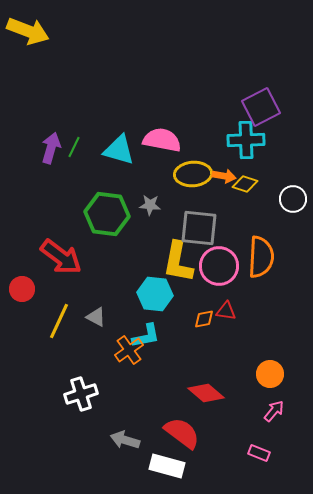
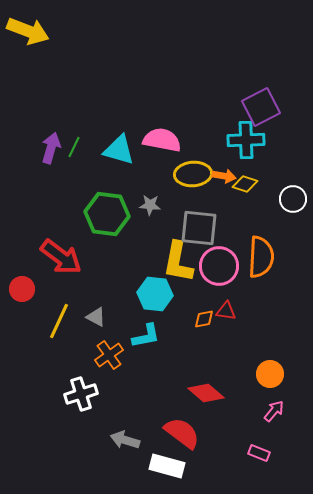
orange cross: moved 20 px left, 5 px down
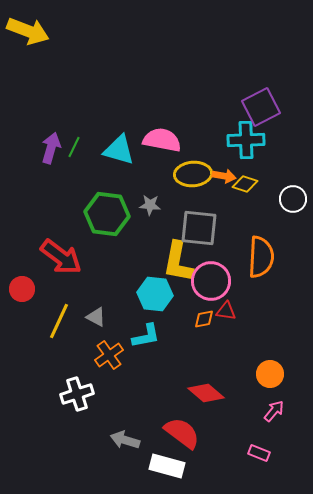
pink circle: moved 8 px left, 15 px down
white cross: moved 4 px left
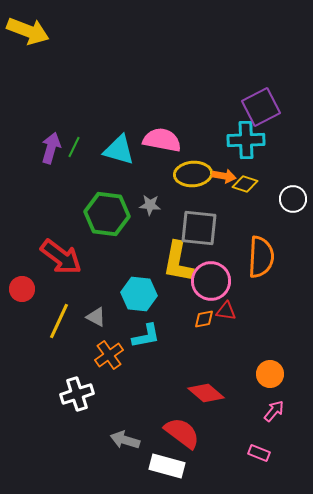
cyan hexagon: moved 16 px left
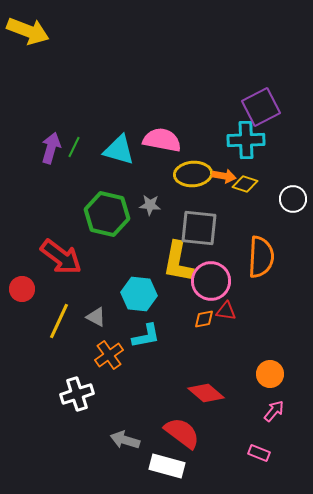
green hexagon: rotated 6 degrees clockwise
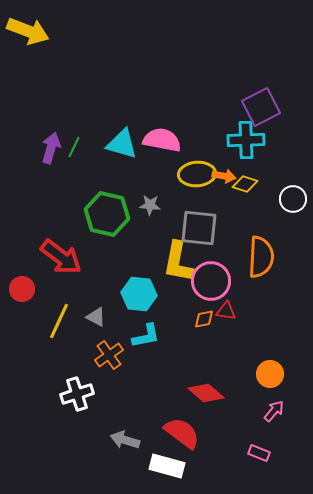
cyan triangle: moved 3 px right, 6 px up
yellow ellipse: moved 4 px right
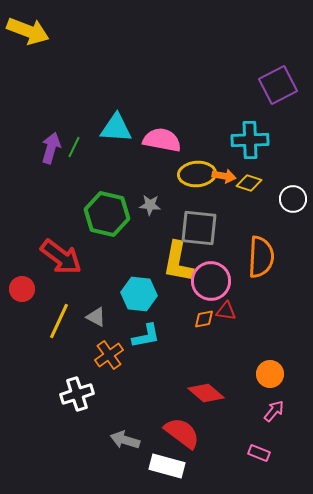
purple square: moved 17 px right, 22 px up
cyan cross: moved 4 px right
cyan triangle: moved 6 px left, 16 px up; rotated 12 degrees counterclockwise
yellow diamond: moved 4 px right, 1 px up
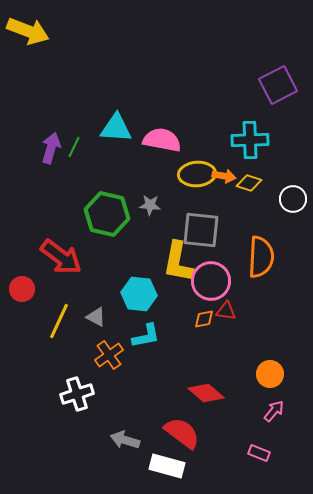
gray square: moved 2 px right, 2 px down
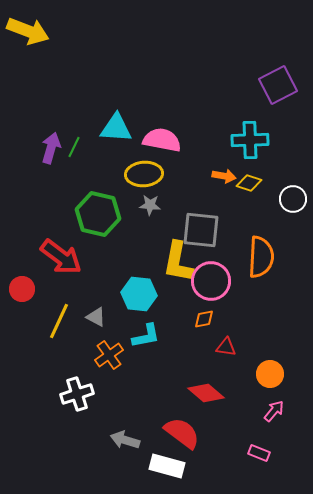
yellow ellipse: moved 53 px left
green hexagon: moved 9 px left
red triangle: moved 36 px down
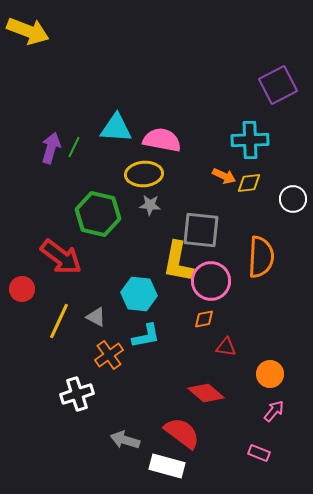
orange arrow: rotated 15 degrees clockwise
yellow diamond: rotated 25 degrees counterclockwise
